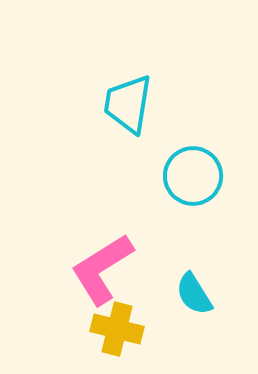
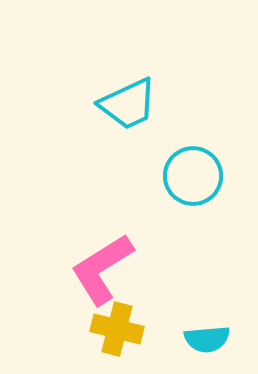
cyan trapezoid: rotated 124 degrees counterclockwise
cyan semicircle: moved 13 px right, 45 px down; rotated 63 degrees counterclockwise
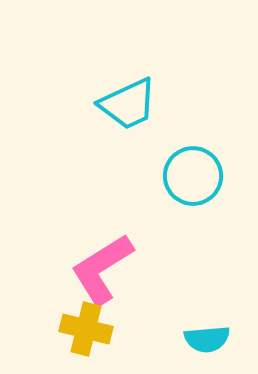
yellow cross: moved 31 px left
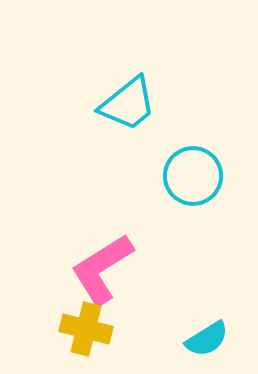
cyan trapezoid: rotated 14 degrees counterclockwise
cyan semicircle: rotated 27 degrees counterclockwise
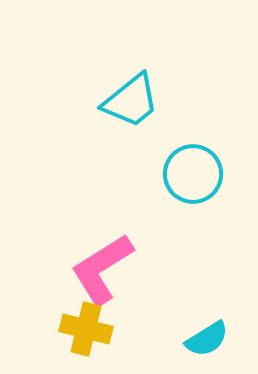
cyan trapezoid: moved 3 px right, 3 px up
cyan circle: moved 2 px up
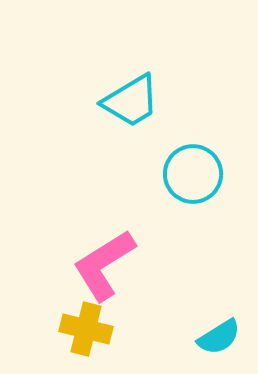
cyan trapezoid: rotated 8 degrees clockwise
pink L-shape: moved 2 px right, 4 px up
cyan semicircle: moved 12 px right, 2 px up
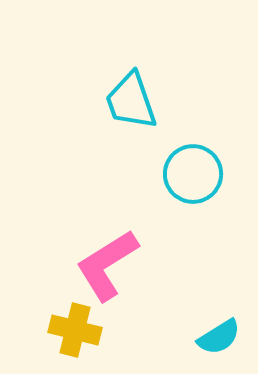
cyan trapezoid: rotated 102 degrees clockwise
pink L-shape: moved 3 px right
yellow cross: moved 11 px left, 1 px down
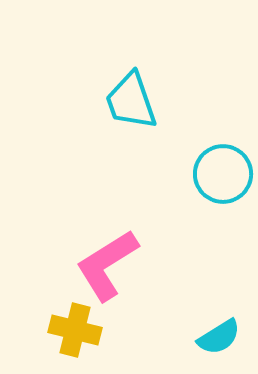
cyan circle: moved 30 px right
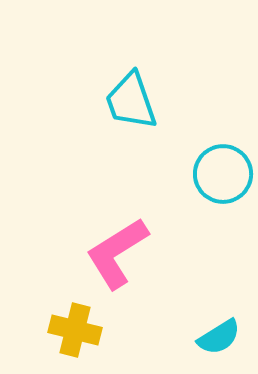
pink L-shape: moved 10 px right, 12 px up
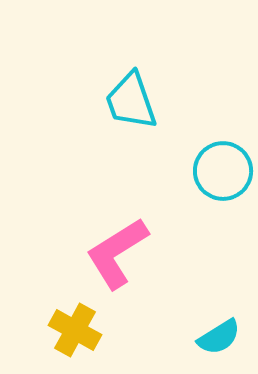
cyan circle: moved 3 px up
yellow cross: rotated 15 degrees clockwise
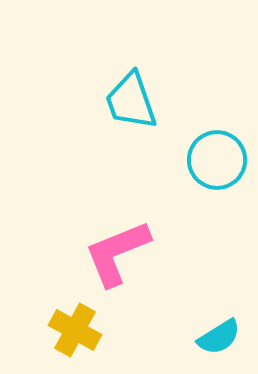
cyan circle: moved 6 px left, 11 px up
pink L-shape: rotated 10 degrees clockwise
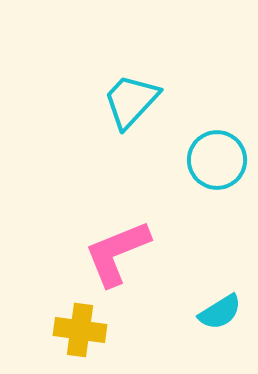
cyan trapezoid: rotated 62 degrees clockwise
yellow cross: moved 5 px right; rotated 21 degrees counterclockwise
cyan semicircle: moved 1 px right, 25 px up
